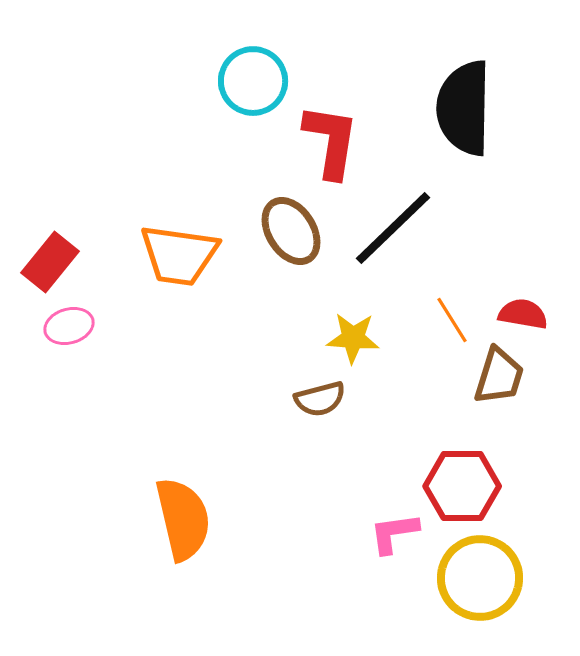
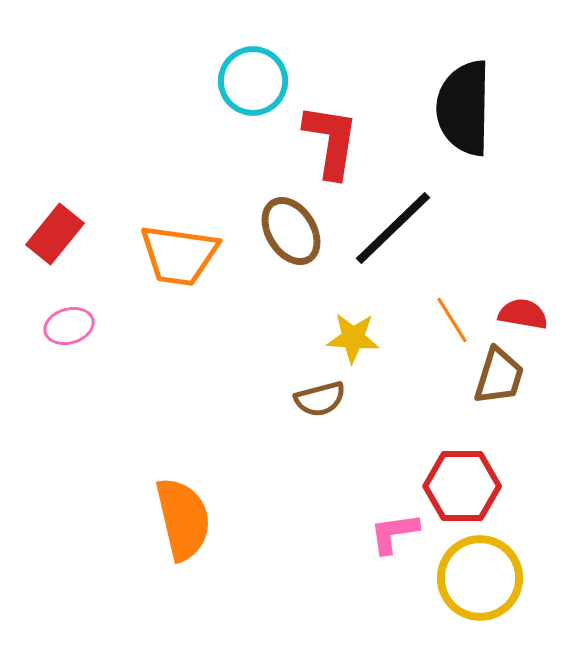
red rectangle: moved 5 px right, 28 px up
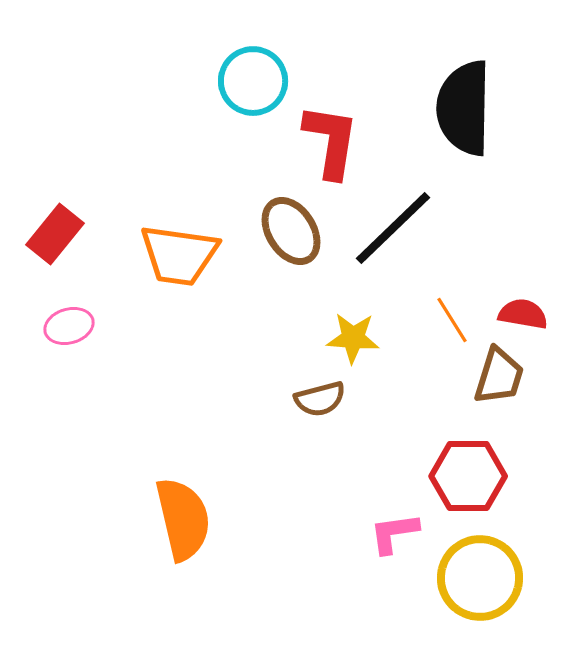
red hexagon: moved 6 px right, 10 px up
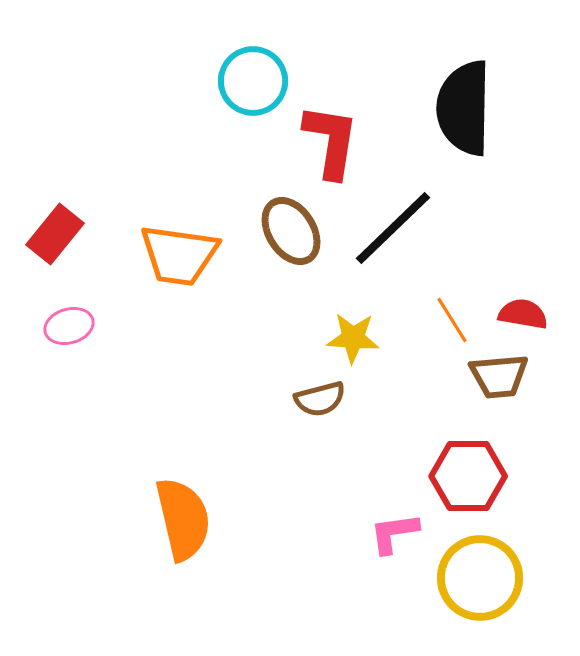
brown trapezoid: rotated 68 degrees clockwise
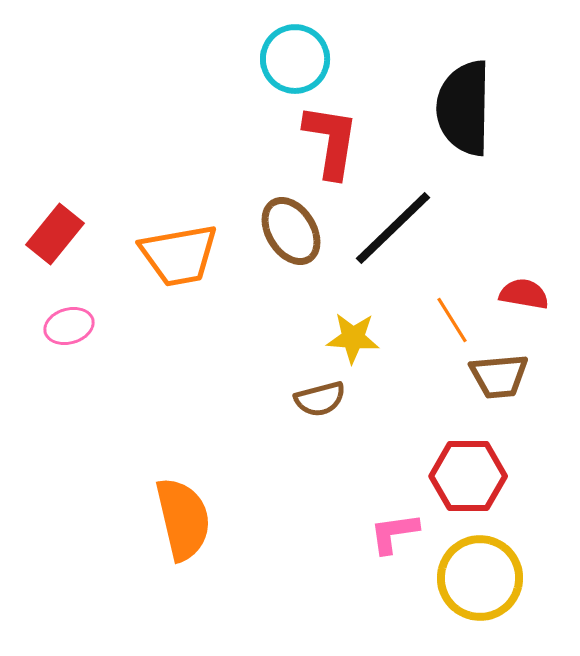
cyan circle: moved 42 px right, 22 px up
orange trapezoid: rotated 18 degrees counterclockwise
red semicircle: moved 1 px right, 20 px up
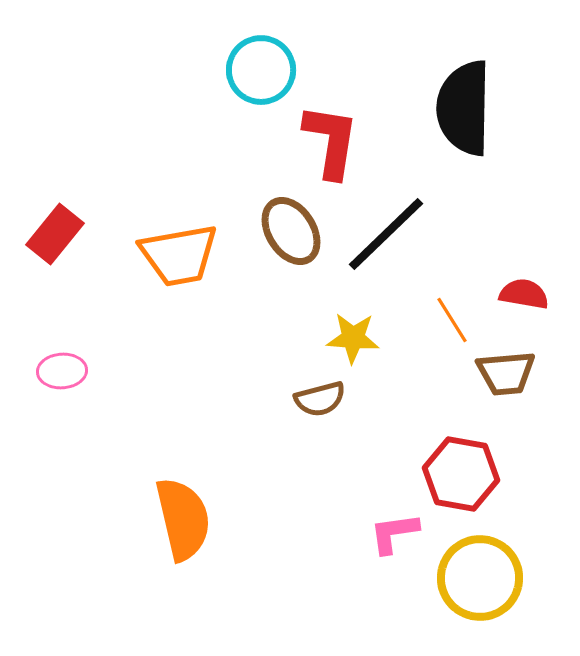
cyan circle: moved 34 px left, 11 px down
black line: moved 7 px left, 6 px down
pink ellipse: moved 7 px left, 45 px down; rotated 12 degrees clockwise
brown trapezoid: moved 7 px right, 3 px up
red hexagon: moved 7 px left, 2 px up; rotated 10 degrees clockwise
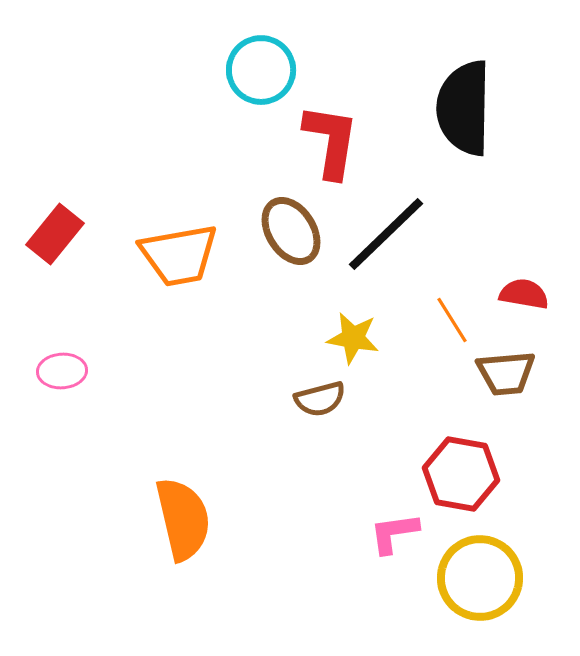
yellow star: rotated 6 degrees clockwise
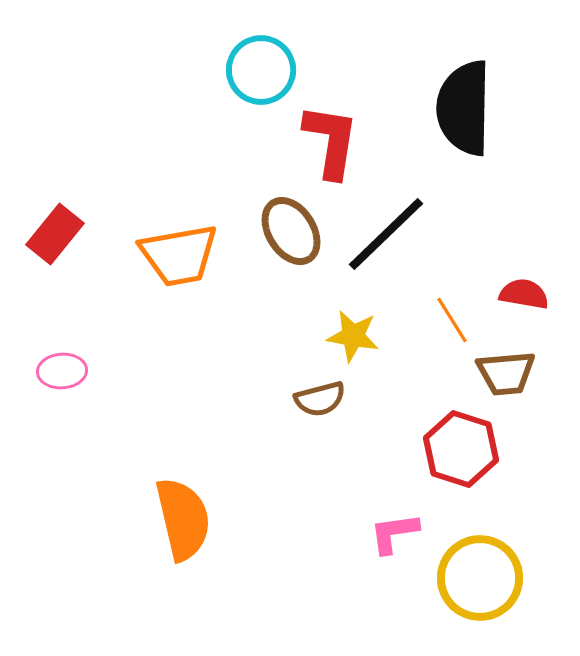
yellow star: moved 2 px up
red hexagon: moved 25 px up; rotated 8 degrees clockwise
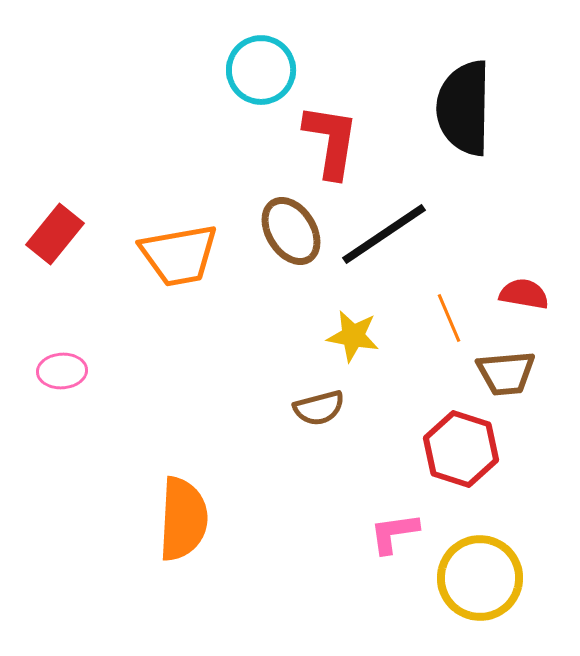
black line: moved 2 px left; rotated 10 degrees clockwise
orange line: moved 3 px left, 2 px up; rotated 9 degrees clockwise
brown semicircle: moved 1 px left, 9 px down
orange semicircle: rotated 16 degrees clockwise
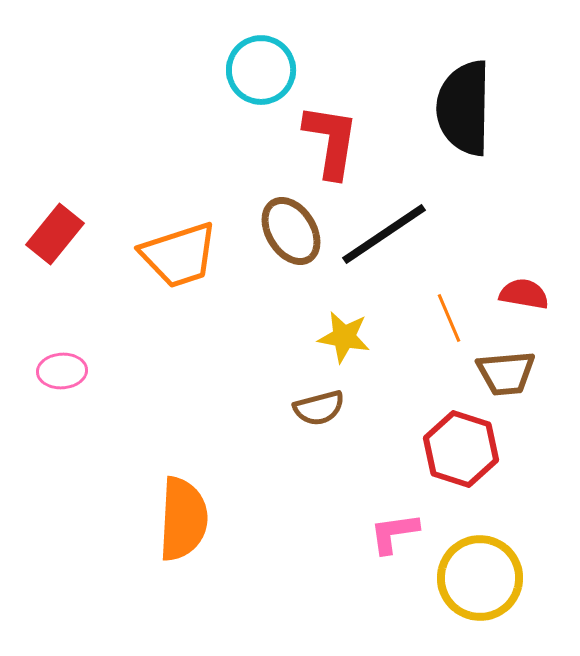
orange trapezoid: rotated 8 degrees counterclockwise
yellow star: moved 9 px left, 1 px down
